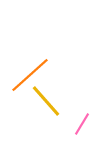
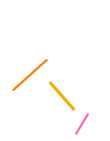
yellow line: moved 16 px right, 5 px up
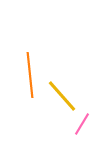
orange line: rotated 54 degrees counterclockwise
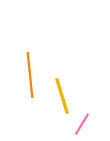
yellow line: rotated 24 degrees clockwise
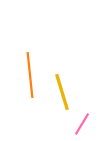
yellow line: moved 4 px up
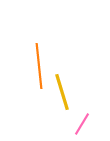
orange line: moved 9 px right, 9 px up
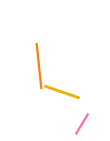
yellow line: rotated 54 degrees counterclockwise
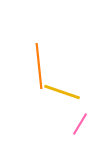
pink line: moved 2 px left
